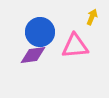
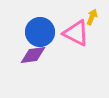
pink triangle: moved 1 px right, 13 px up; rotated 32 degrees clockwise
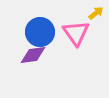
yellow arrow: moved 4 px right, 4 px up; rotated 28 degrees clockwise
pink triangle: rotated 28 degrees clockwise
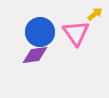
yellow arrow: moved 1 px left, 1 px down
purple diamond: moved 2 px right
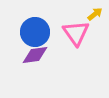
blue circle: moved 5 px left
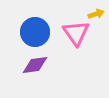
yellow arrow: moved 1 px right; rotated 21 degrees clockwise
purple diamond: moved 10 px down
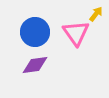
yellow arrow: rotated 35 degrees counterclockwise
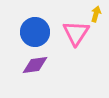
yellow arrow: rotated 21 degrees counterclockwise
pink triangle: rotated 8 degrees clockwise
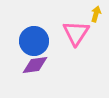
blue circle: moved 1 px left, 9 px down
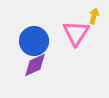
yellow arrow: moved 2 px left, 2 px down
purple diamond: rotated 16 degrees counterclockwise
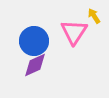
yellow arrow: rotated 49 degrees counterclockwise
pink triangle: moved 2 px left, 1 px up
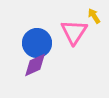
blue circle: moved 3 px right, 2 px down
